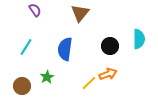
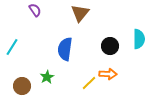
cyan line: moved 14 px left
orange arrow: rotated 24 degrees clockwise
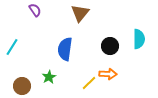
green star: moved 2 px right
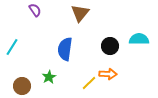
cyan semicircle: rotated 90 degrees counterclockwise
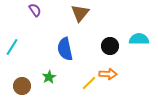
blue semicircle: rotated 20 degrees counterclockwise
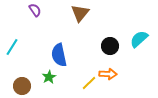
cyan semicircle: rotated 42 degrees counterclockwise
blue semicircle: moved 6 px left, 6 px down
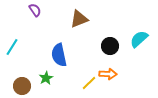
brown triangle: moved 1 px left, 6 px down; rotated 30 degrees clockwise
green star: moved 3 px left, 1 px down
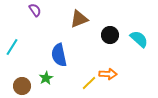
cyan semicircle: rotated 84 degrees clockwise
black circle: moved 11 px up
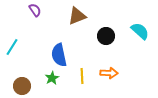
brown triangle: moved 2 px left, 3 px up
black circle: moved 4 px left, 1 px down
cyan semicircle: moved 1 px right, 8 px up
orange arrow: moved 1 px right, 1 px up
green star: moved 6 px right
yellow line: moved 7 px left, 7 px up; rotated 49 degrees counterclockwise
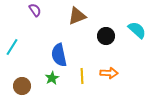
cyan semicircle: moved 3 px left, 1 px up
